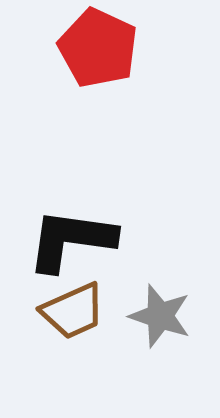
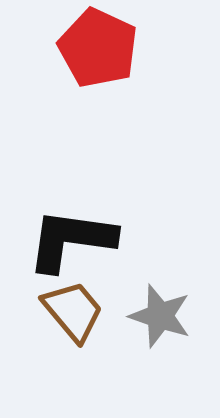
brown trapezoid: rotated 106 degrees counterclockwise
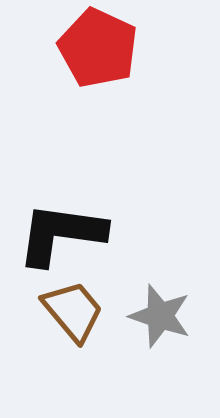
black L-shape: moved 10 px left, 6 px up
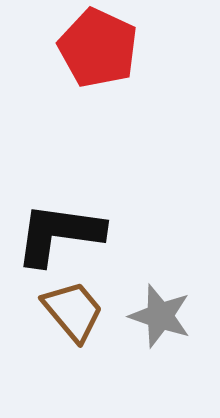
black L-shape: moved 2 px left
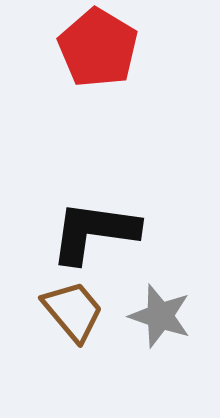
red pentagon: rotated 6 degrees clockwise
black L-shape: moved 35 px right, 2 px up
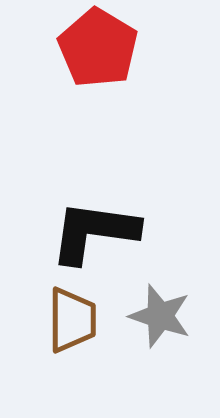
brown trapezoid: moved 1 px left, 9 px down; rotated 40 degrees clockwise
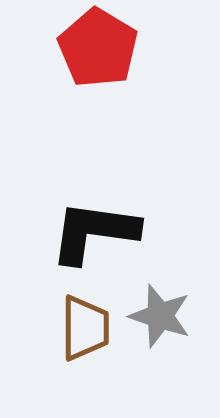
brown trapezoid: moved 13 px right, 8 px down
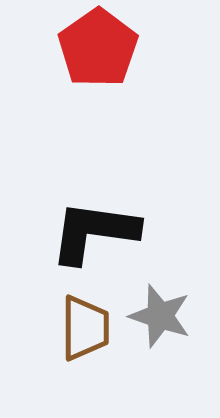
red pentagon: rotated 6 degrees clockwise
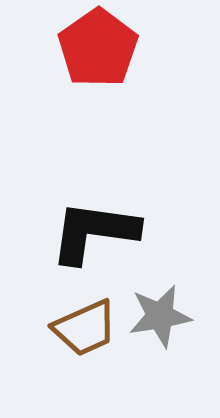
gray star: rotated 28 degrees counterclockwise
brown trapezoid: rotated 66 degrees clockwise
